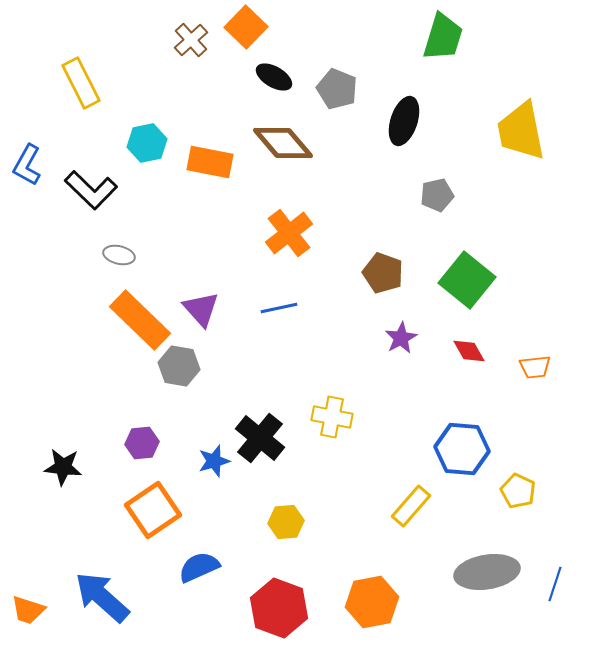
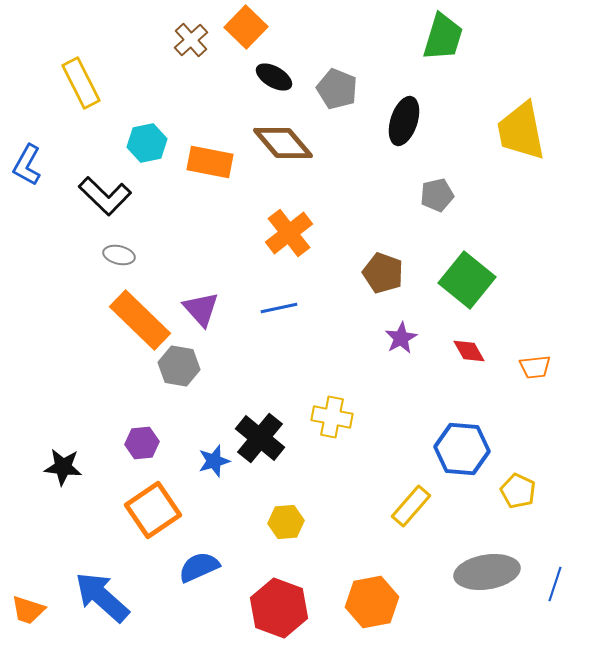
black L-shape at (91, 190): moved 14 px right, 6 px down
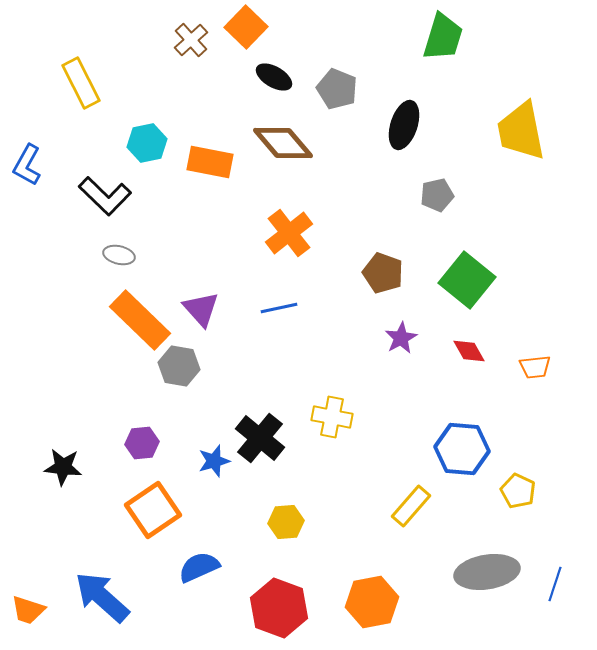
black ellipse at (404, 121): moved 4 px down
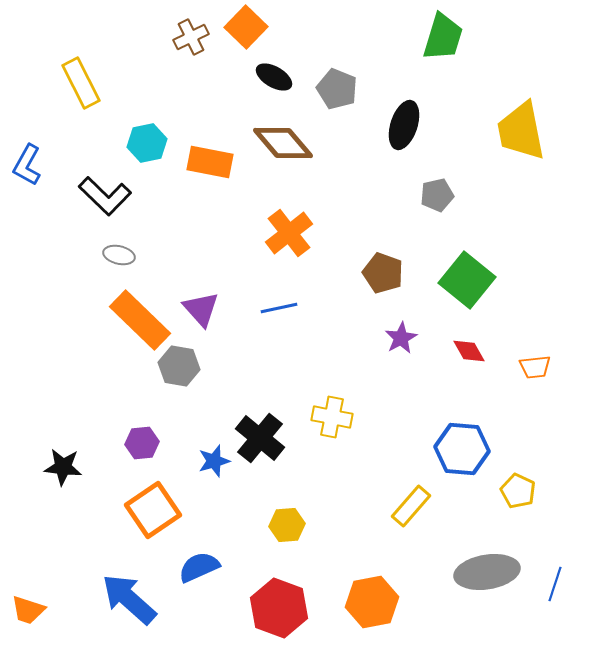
brown cross at (191, 40): moved 3 px up; rotated 16 degrees clockwise
yellow hexagon at (286, 522): moved 1 px right, 3 px down
blue arrow at (102, 597): moved 27 px right, 2 px down
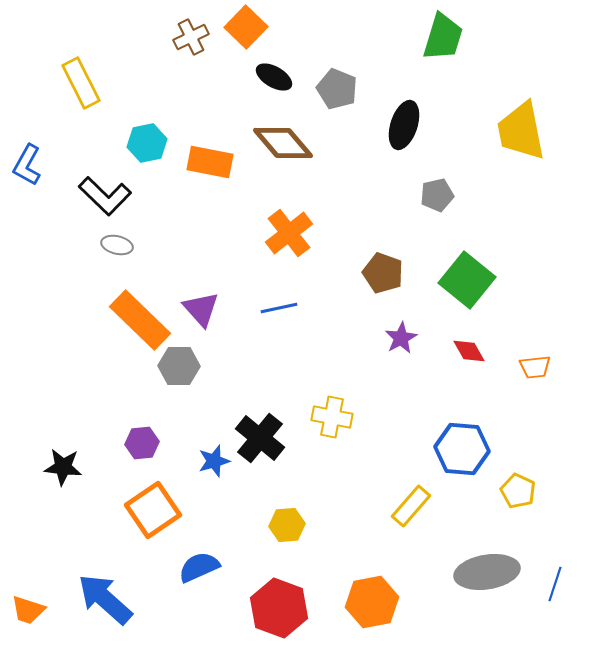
gray ellipse at (119, 255): moved 2 px left, 10 px up
gray hexagon at (179, 366): rotated 9 degrees counterclockwise
blue arrow at (129, 599): moved 24 px left
